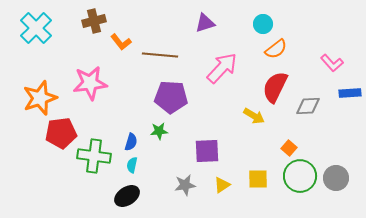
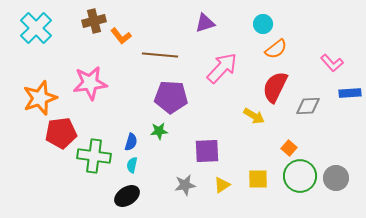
orange L-shape: moved 6 px up
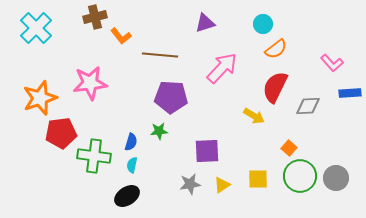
brown cross: moved 1 px right, 4 px up
gray star: moved 5 px right, 1 px up
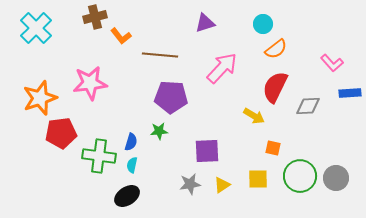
orange square: moved 16 px left; rotated 28 degrees counterclockwise
green cross: moved 5 px right
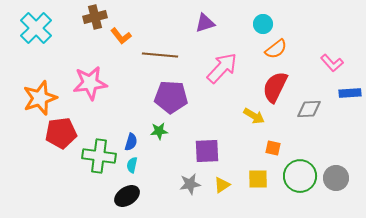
gray diamond: moved 1 px right, 3 px down
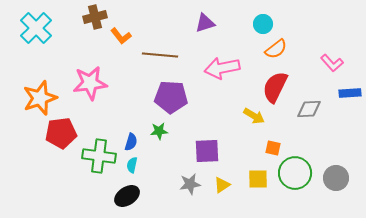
pink arrow: rotated 144 degrees counterclockwise
green circle: moved 5 px left, 3 px up
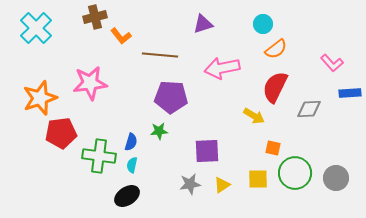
purple triangle: moved 2 px left, 1 px down
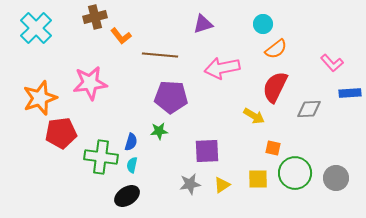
green cross: moved 2 px right, 1 px down
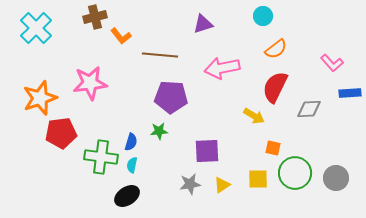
cyan circle: moved 8 px up
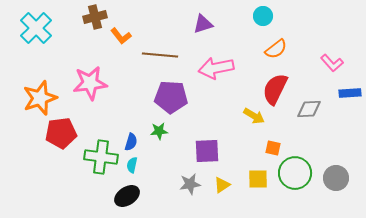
pink arrow: moved 6 px left
red semicircle: moved 2 px down
